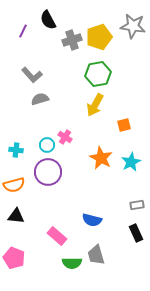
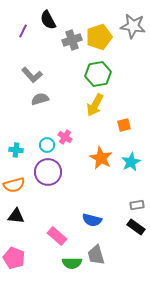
black rectangle: moved 6 px up; rotated 30 degrees counterclockwise
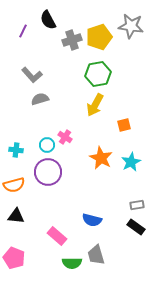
gray star: moved 2 px left
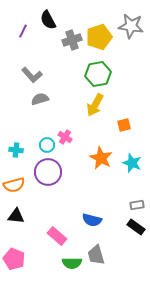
cyan star: moved 1 px right, 1 px down; rotated 24 degrees counterclockwise
pink pentagon: moved 1 px down
